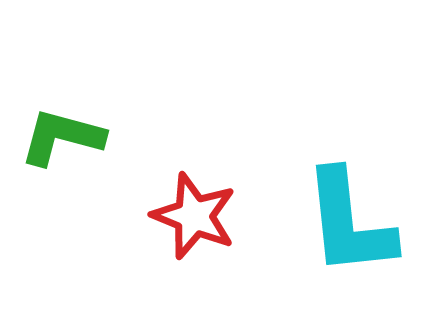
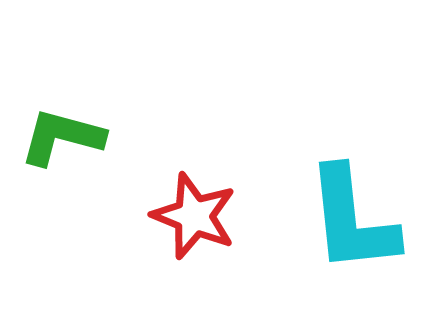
cyan L-shape: moved 3 px right, 3 px up
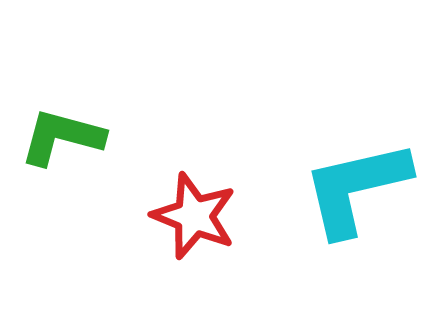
cyan L-shape: moved 4 px right, 32 px up; rotated 83 degrees clockwise
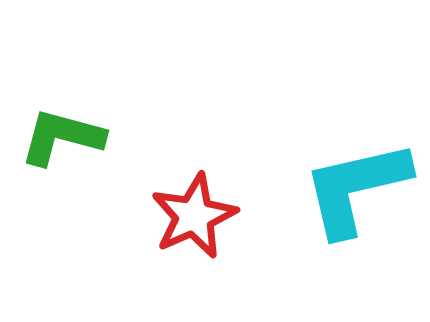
red star: rotated 26 degrees clockwise
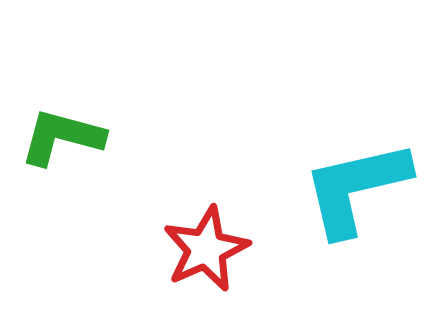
red star: moved 12 px right, 33 px down
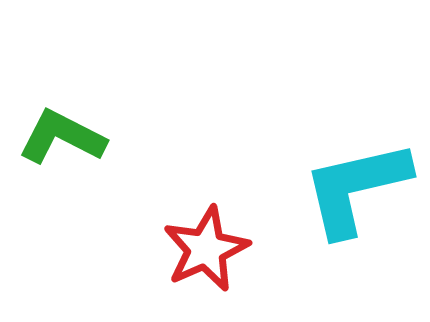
green L-shape: rotated 12 degrees clockwise
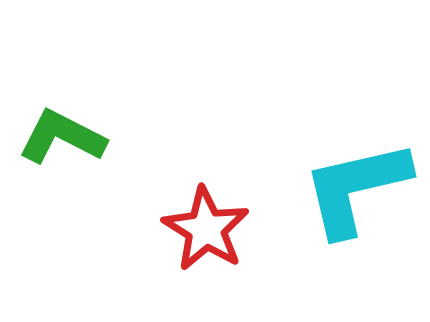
red star: moved 20 px up; rotated 16 degrees counterclockwise
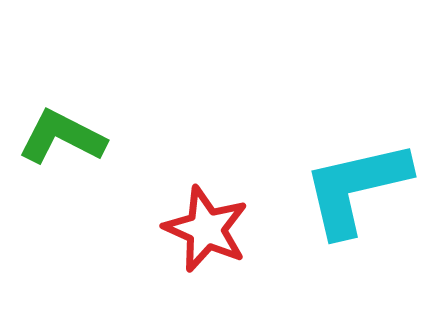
red star: rotated 8 degrees counterclockwise
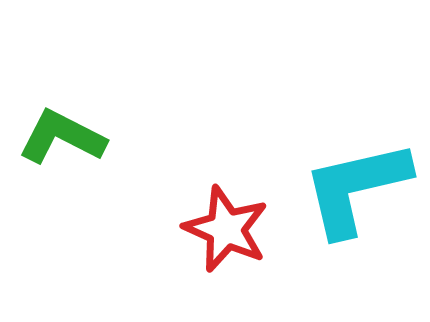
red star: moved 20 px right
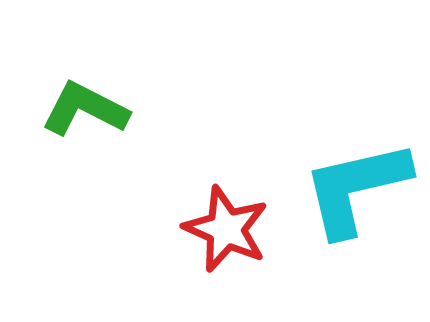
green L-shape: moved 23 px right, 28 px up
